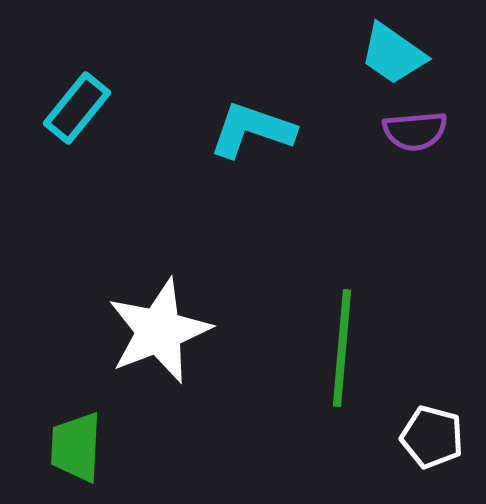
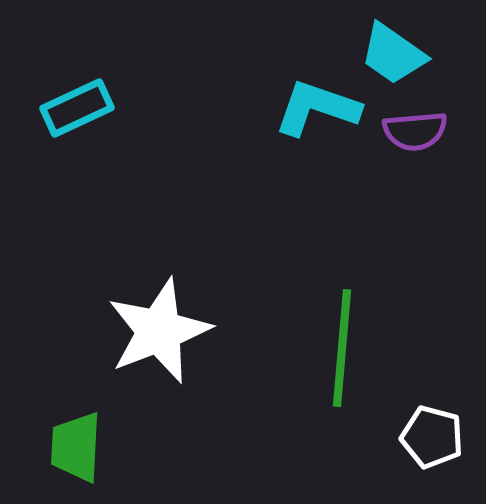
cyan rectangle: rotated 26 degrees clockwise
cyan L-shape: moved 65 px right, 22 px up
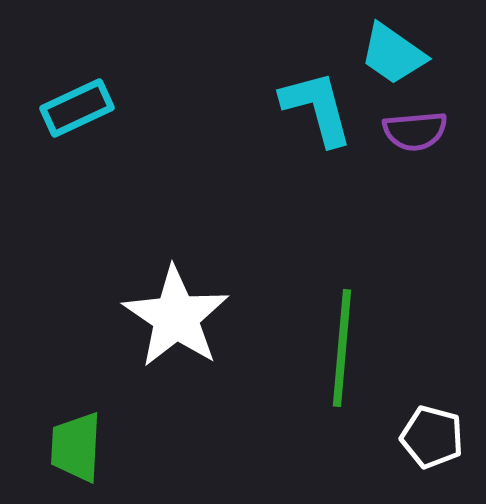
cyan L-shape: rotated 56 degrees clockwise
white star: moved 17 px right, 14 px up; rotated 17 degrees counterclockwise
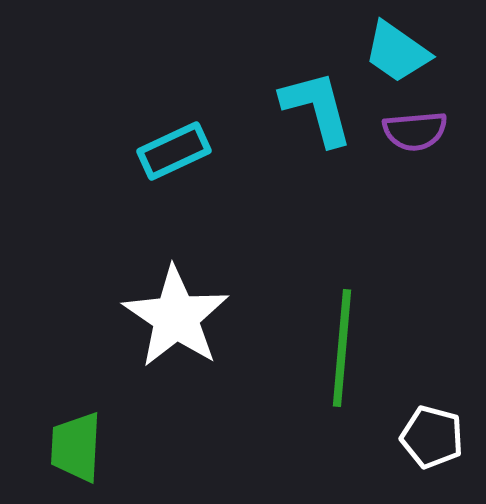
cyan trapezoid: moved 4 px right, 2 px up
cyan rectangle: moved 97 px right, 43 px down
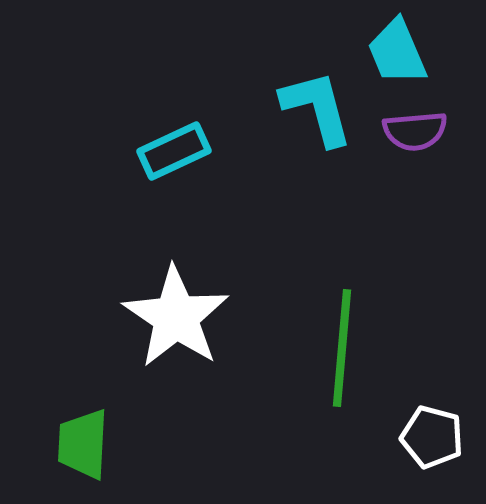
cyan trapezoid: rotated 32 degrees clockwise
green trapezoid: moved 7 px right, 3 px up
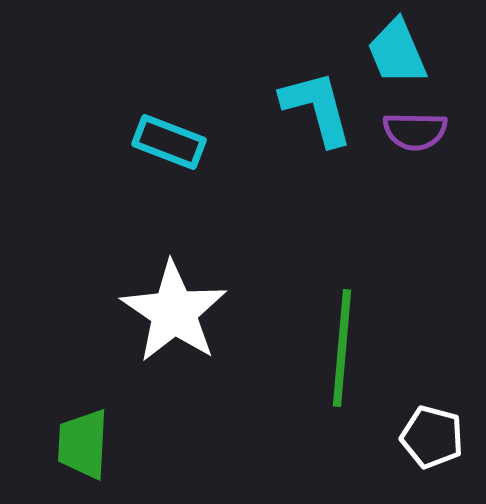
purple semicircle: rotated 6 degrees clockwise
cyan rectangle: moved 5 px left, 9 px up; rotated 46 degrees clockwise
white star: moved 2 px left, 5 px up
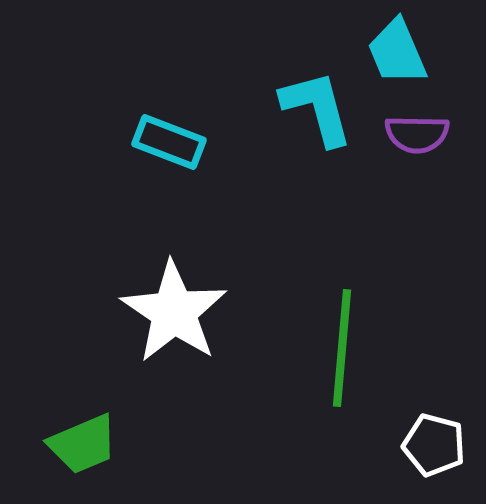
purple semicircle: moved 2 px right, 3 px down
white pentagon: moved 2 px right, 8 px down
green trapezoid: rotated 116 degrees counterclockwise
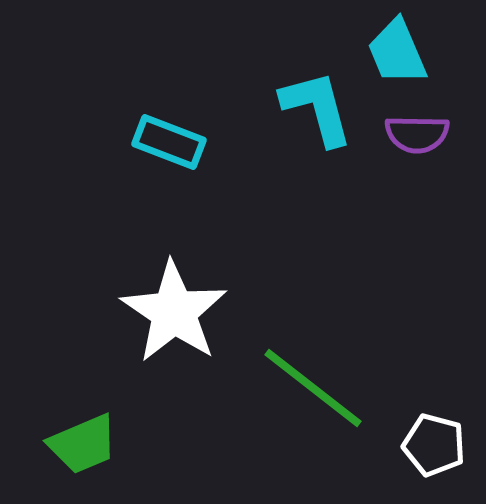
green line: moved 29 px left, 40 px down; rotated 57 degrees counterclockwise
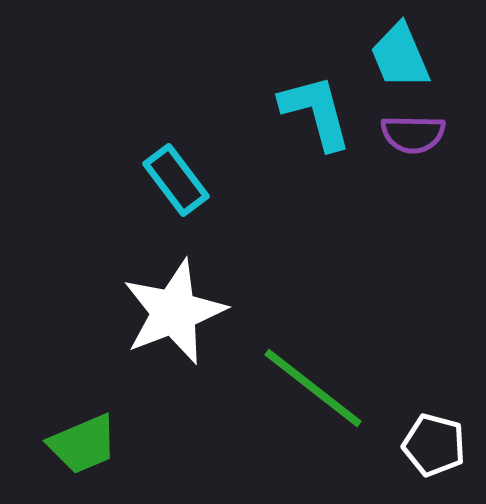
cyan trapezoid: moved 3 px right, 4 px down
cyan L-shape: moved 1 px left, 4 px down
purple semicircle: moved 4 px left
cyan rectangle: moved 7 px right, 38 px down; rotated 32 degrees clockwise
white star: rotated 17 degrees clockwise
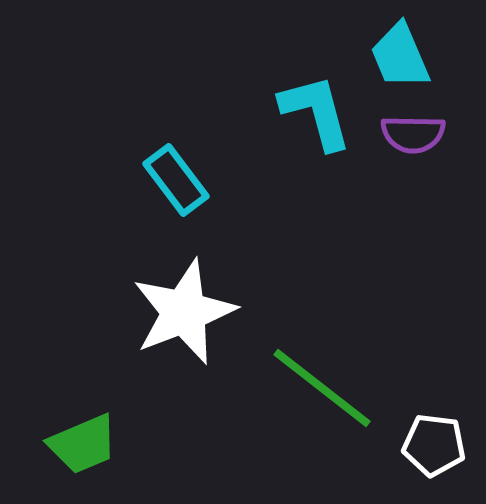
white star: moved 10 px right
green line: moved 9 px right
white pentagon: rotated 8 degrees counterclockwise
